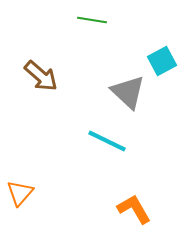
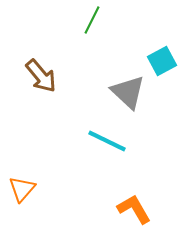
green line: rotated 72 degrees counterclockwise
brown arrow: rotated 9 degrees clockwise
orange triangle: moved 2 px right, 4 px up
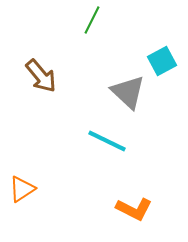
orange triangle: rotated 16 degrees clockwise
orange L-shape: rotated 147 degrees clockwise
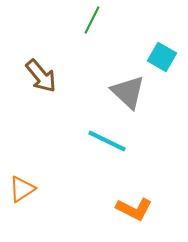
cyan square: moved 4 px up; rotated 32 degrees counterclockwise
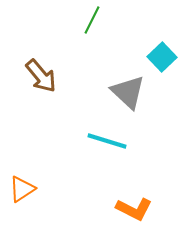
cyan square: rotated 16 degrees clockwise
cyan line: rotated 9 degrees counterclockwise
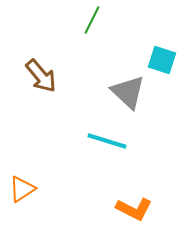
cyan square: moved 3 px down; rotated 28 degrees counterclockwise
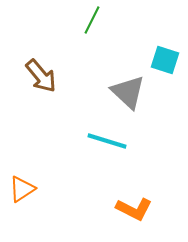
cyan square: moved 3 px right
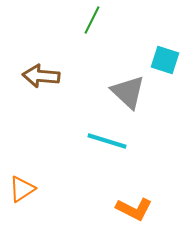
brown arrow: rotated 135 degrees clockwise
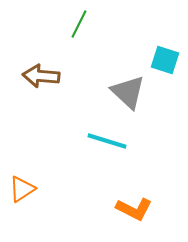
green line: moved 13 px left, 4 px down
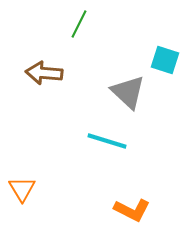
brown arrow: moved 3 px right, 3 px up
orange triangle: rotated 28 degrees counterclockwise
orange L-shape: moved 2 px left, 1 px down
